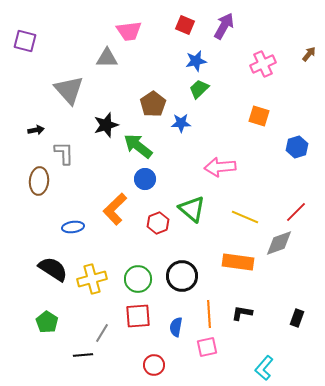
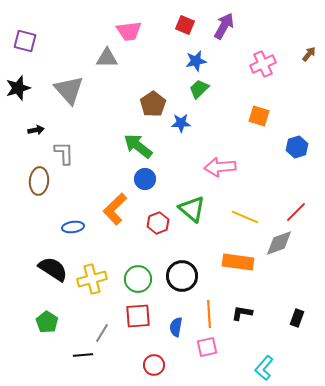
black star at (106, 125): moved 88 px left, 37 px up
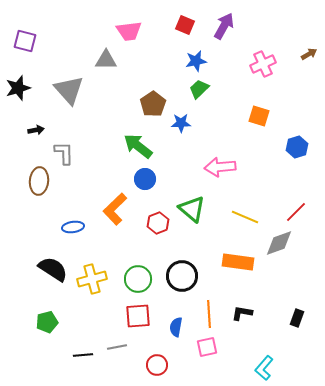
brown arrow at (309, 54): rotated 21 degrees clockwise
gray triangle at (107, 58): moved 1 px left, 2 px down
green pentagon at (47, 322): rotated 25 degrees clockwise
gray line at (102, 333): moved 15 px right, 14 px down; rotated 48 degrees clockwise
red circle at (154, 365): moved 3 px right
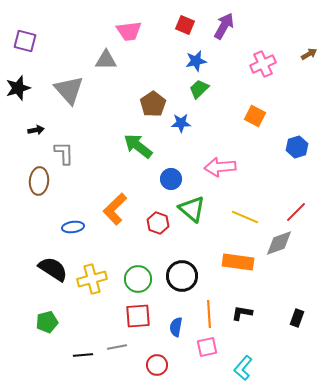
orange square at (259, 116): moved 4 px left; rotated 10 degrees clockwise
blue circle at (145, 179): moved 26 px right
red hexagon at (158, 223): rotated 20 degrees counterclockwise
cyan L-shape at (264, 368): moved 21 px left
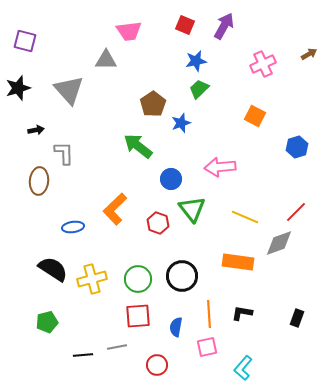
blue star at (181, 123): rotated 18 degrees counterclockwise
green triangle at (192, 209): rotated 12 degrees clockwise
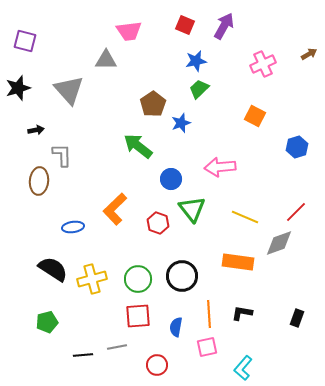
gray L-shape at (64, 153): moved 2 px left, 2 px down
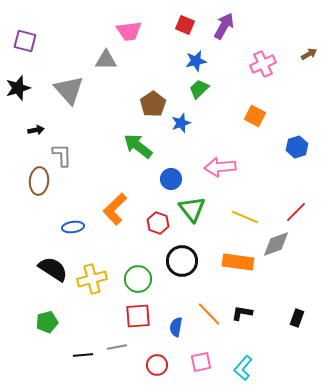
gray diamond at (279, 243): moved 3 px left, 1 px down
black circle at (182, 276): moved 15 px up
orange line at (209, 314): rotated 40 degrees counterclockwise
pink square at (207, 347): moved 6 px left, 15 px down
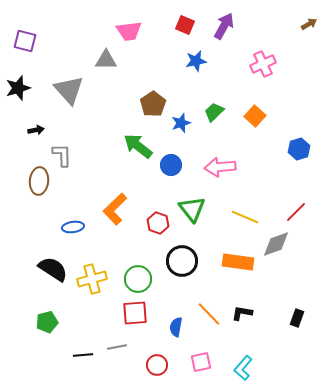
brown arrow at (309, 54): moved 30 px up
green trapezoid at (199, 89): moved 15 px right, 23 px down
orange square at (255, 116): rotated 15 degrees clockwise
blue hexagon at (297, 147): moved 2 px right, 2 px down
blue circle at (171, 179): moved 14 px up
red square at (138, 316): moved 3 px left, 3 px up
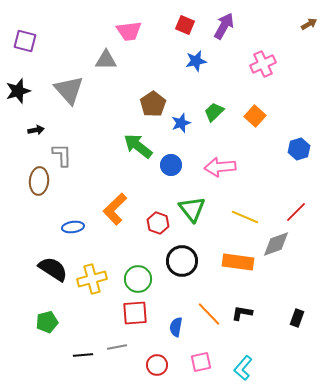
black star at (18, 88): moved 3 px down
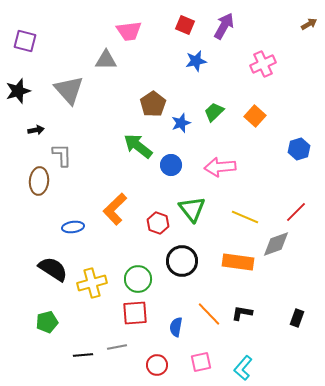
yellow cross at (92, 279): moved 4 px down
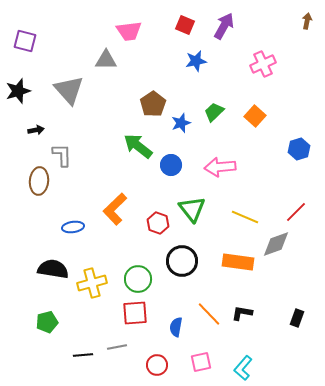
brown arrow at (309, 24): moved 2 px left, 3 px up; rotated 49 degrees counterclockwise
black semicircle at (53, 269): rotated 24 degrees counterclockwise
